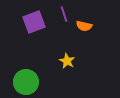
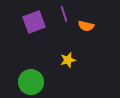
orange semicircle: moved 2 px right
yellow star: moved 1 px right, 1 px up; rotated 28 degrees clockwise
green circle: moved 5 px right
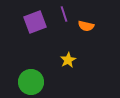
purple square: moved 1 px right
yellow star: rotated 14 degrees counterclockwise
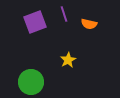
orange semicircle: moved 3 px right, 2 px up
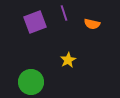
purple line: moved 1 px up
orange semicircle: moved 3 px right
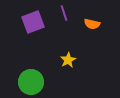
purple square: moved 2 px left
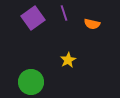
purple square: moved 4 px up; rotated 15 degrees counterclockwise
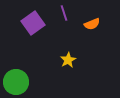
purple square: moved 5 px down
orange semicircle: rotated 35 degrees counterclockwise
green circle: moved 15 px left
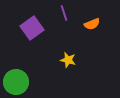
purple square: moved 1 px left, 5 px down
yellow star: rotated 28 degrees counterclockwise
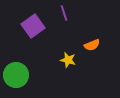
orange semicircle: moved 21 px down
purple square: moved 1 px right, 2 px up
green circle: moved 7 px up
